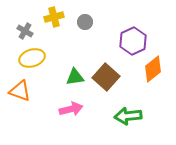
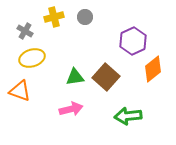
gray circle: moved 5 px up
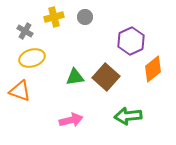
purple hexagon: moved 2 px left
pink arrow: moved 11 px down
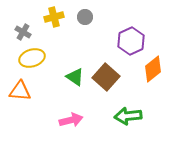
gray cross: moved 2 px left, 1 px down
green triangle: rotated 42 degrees clockwise
orange triangle: rotated 15 degrees counterclockwise
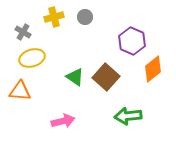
purple hexagon: moved 1 px right; rotated 12 degrees counterclockwise
pink arrow: moved 8 px left, 1 px down
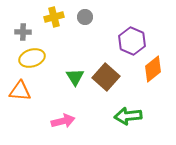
gray cross: rotated 28 degrees counterclockwise
green triangle: rotated 24 degrees clockwise
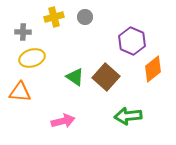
green triangle: rotated 24 degrees counterclockwise
orange triangle: moved 1 px down
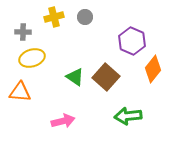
orange diamond: rotated 12 degrees counterclockwise
